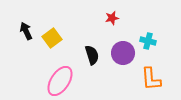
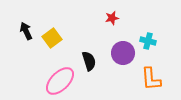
black semicircle: moved 3 px left, 6 px down
pink ellipse: rotated 12 degrees clockwise
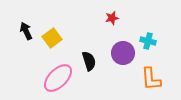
pink ellipse: moved 2 px left, 3 px up
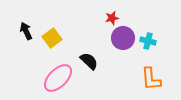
purple circle: moved 15 px up
black semicircle: rotated 30 degrees counterclockwise
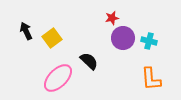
cyan cross: moved 1 px right
